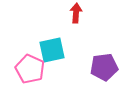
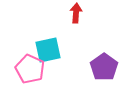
cyan square: moved 4 px left
purple pentagon: rotated 28 degrees counterclockwise
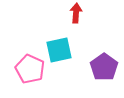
cyan square: moved 11 px right
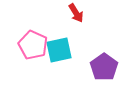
red arrow: rotated 144 degrees clockwise
pink pentagon: moved 3 px right, 24 px up
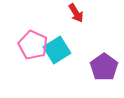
cyan square: moved 2 px left; rotated 20 degrees counterclockwise
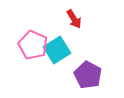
red arrow: moved 2 px left, 6 px down
purple pentagon: moved 16 px left, 8 px down; rotated 8 degrees counterclockwise
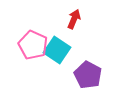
red arrow: rotated 126 degrees counterclockwise
cyan square: rotated 24 degrees counterclockwise
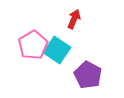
pink pentagon: rotated 16 degrees clockwise
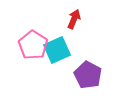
pink pentagon: rotated 8 degrees counterclockwise
cyan square: rotated 32 degrees clockwise
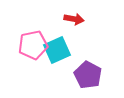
red arrow: rotated 78 degrees clockwise
pink pentagon: rotated 28 degrees clockwise
